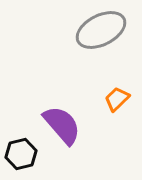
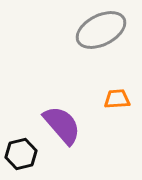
orange trapezoid: rotated 40 degrees clockwise
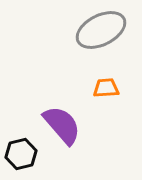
orange trapezoid: moved 11 px left, 11 px up
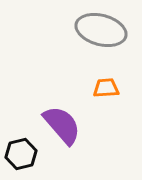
gray ellipse: rotated 42 degrees clockwise
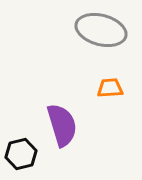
orange trapezoid: moved 4 px right
purple semicircle: rotated 24 degrees clockwise
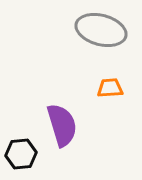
black hexagon: rotated 8 degrees clockwise
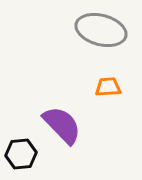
orange trapezoid: moved 2 px left, 1 px up
purple semicircle: rotated 27 degrees counterclockwise
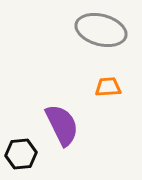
purple semicircle: rotated 18 degrees clockwise
